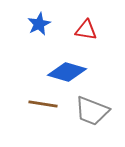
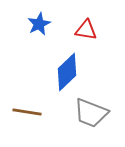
blue diamond: rotated 60 degrees counterclockwise
brown line: moved 16 px left, 8 px down
gray trapezoid: moved 1 px left, 2 px down
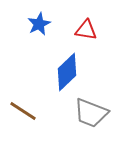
brown line: moved 4 px left, 1 px up; rotated 24 degrees clockwise
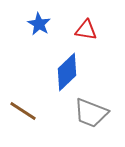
blue star: rotated 15 degrees counterclockwise
